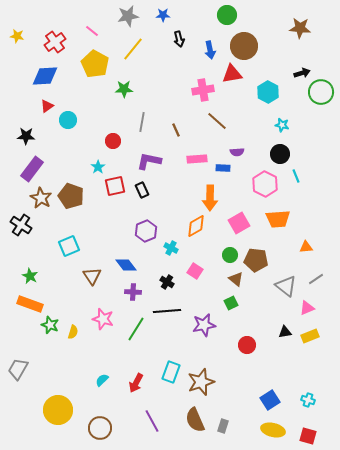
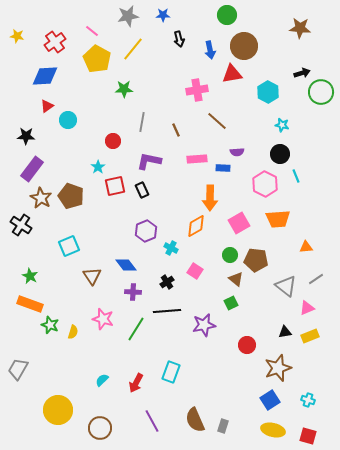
yellow pentagon at (95, 64): moved 2 px right, 5 px up
pink cross at (203, 90): moved 6 px left
black cross at (167, 282): rotated 24 degrees clockwise
brown star at (201, 382): moved 77 px right, 14 px up
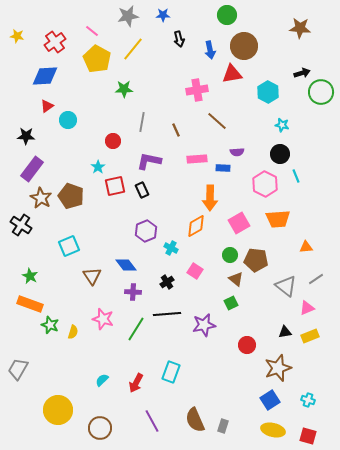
black line at (167, 311): moved 3 px down
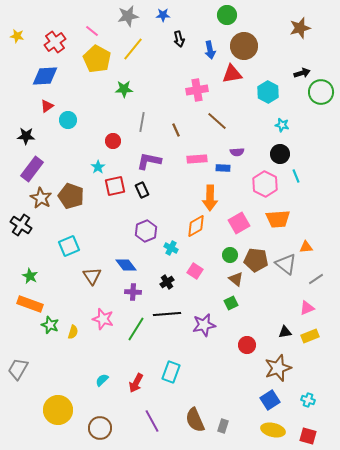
brown star at (300, 28): rotated 20 degrees counterclockwise
gray triangle at (286, 286): moved 22 px up
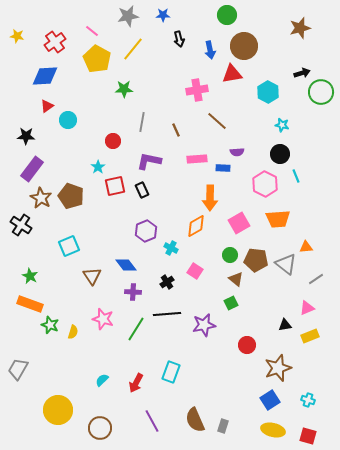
black triangle at (285, 332): moved 7 px up
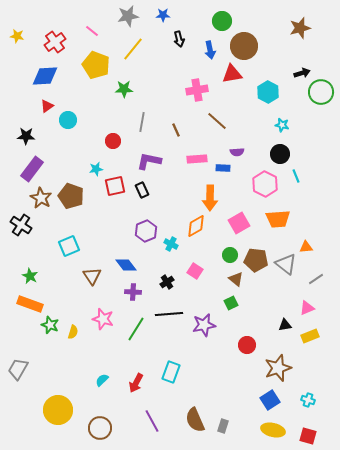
green circle at (227, 15): moved 5 px left, 6 px down
yellow pentagon at (97, 59): moved 1 px left, 6 px down; rotated 8 degrees counterclockwise
cyan star at (98, 167): moved 2 px left, 2 px down; rotated 24 degrees clockwise
cyan cross at (171, 248): moved 4 px up
black line at (167, 314): moved 2 px right
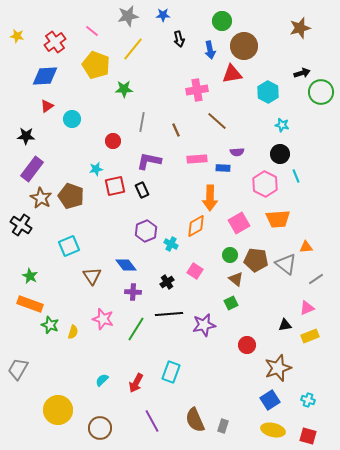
cyan circle at (68, 120): moved 4 px right, 1 px up
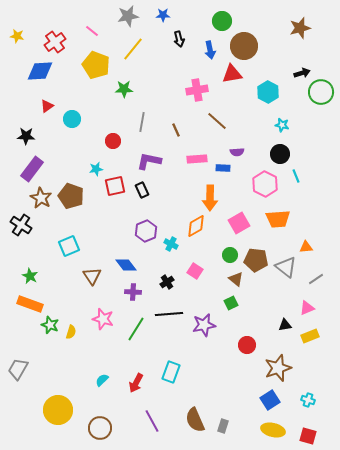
blue diamond at (45, 76): moved 5 px left, 5 px up
gray triangle at (286, 264): moved 3 px down
yellow semicircle at (73, 332): moved 2 px left
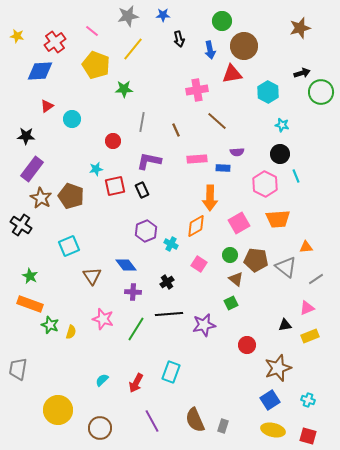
pink square at (195, 271): moved 4 px right, 7 px up
gray trapezoid at (18, 369): rotated 20 degrees counterclockwise
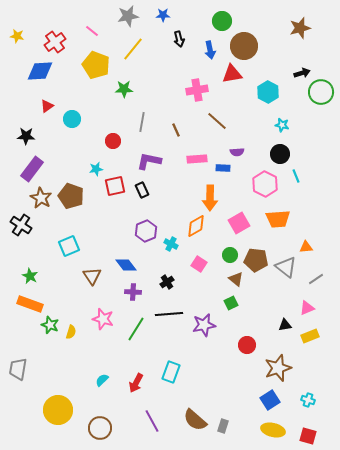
brown semicircle at (195, 420): rotated 25 degrees counterclockwise
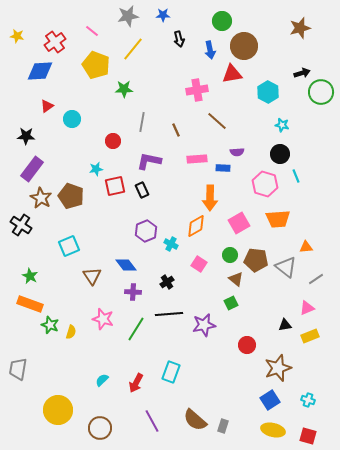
pink hexagon at (265, 184): rotated 10 degrees counterclockwise
